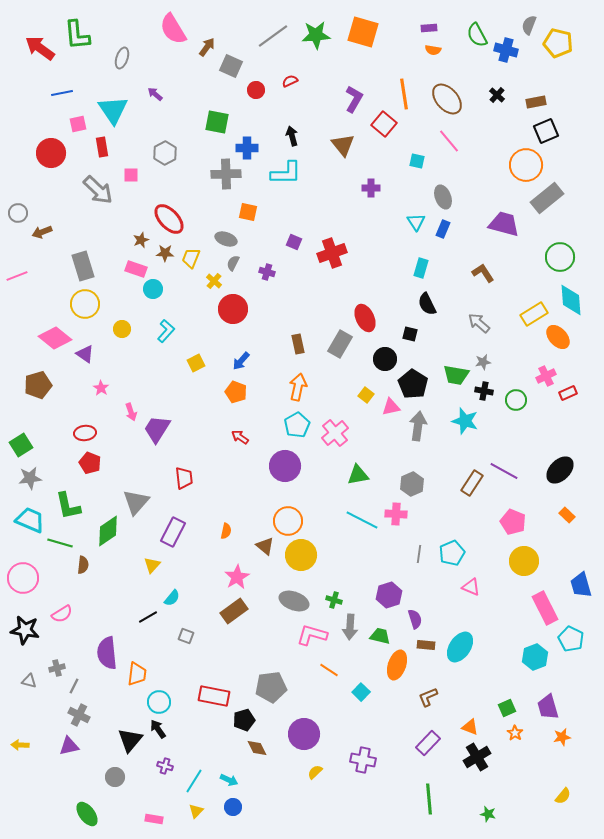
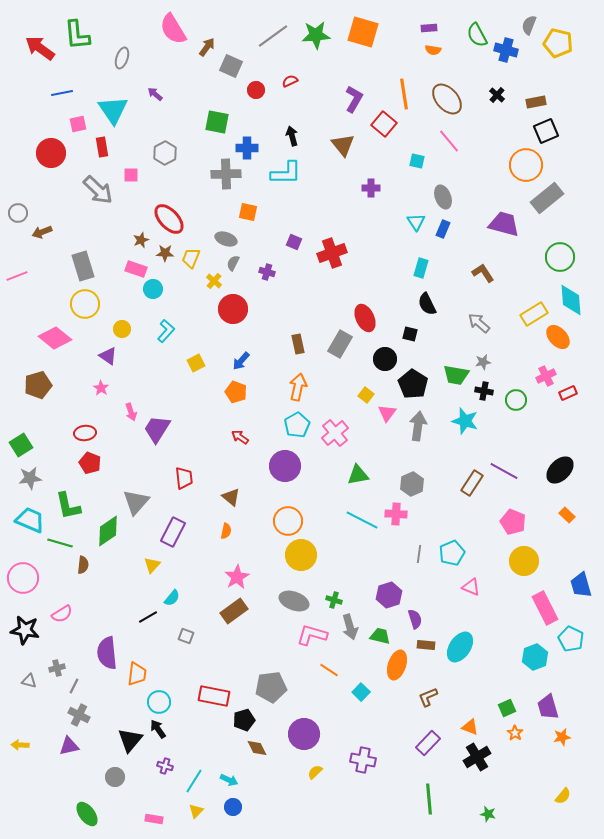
purple triangle at (85, 354): moved 23 px right, 2 px down
pink triangle at (391, 407): moved 4 px left, 6 px down; rotated 42 degrees counterclockwise
brown triangle at (265, 546): moved 34 px left, 49 px up
gray arrow at (350, 627): rotated 20 degrees counterclockwise
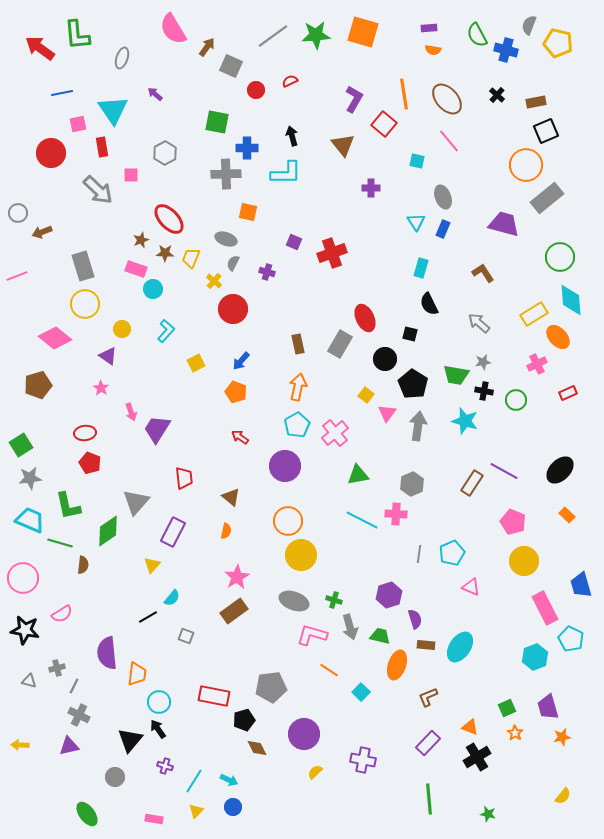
black semicircle at (427, 304): moved 2 px right
pink cross at (546, 376): moved 9 px left, 12 px up
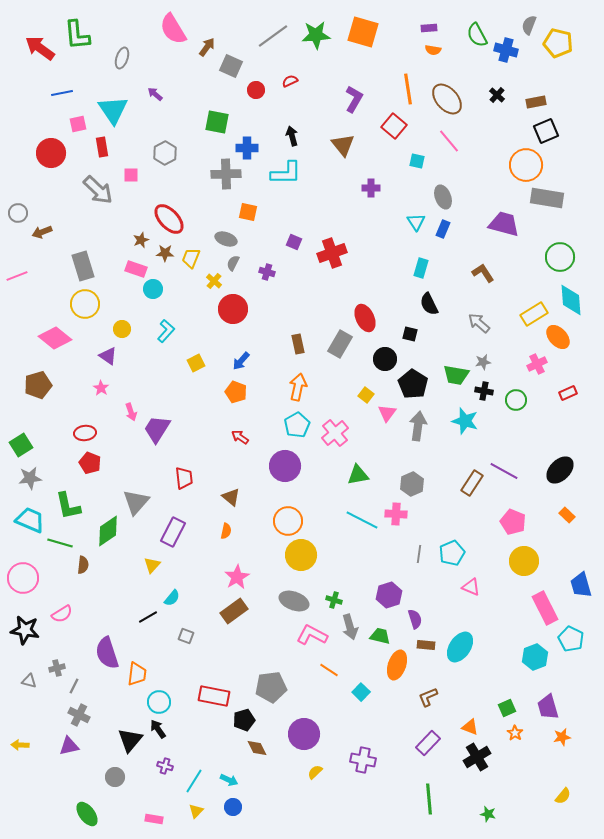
orange line at (404, 94): moved 4 px right, 5 px up
red square at (384, 124): moved 10 px right, 2 px down
gray rectangle at (547, 198): rotated 48 degrees clockwise
pink L-shape at (312, 635): rotated 12 degrees clockwise
purple semicircle at (107, 653): rotated 12 degrees counterclockwise
